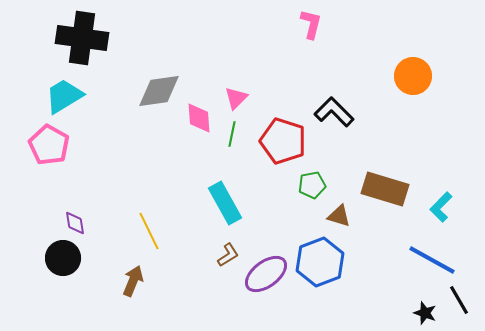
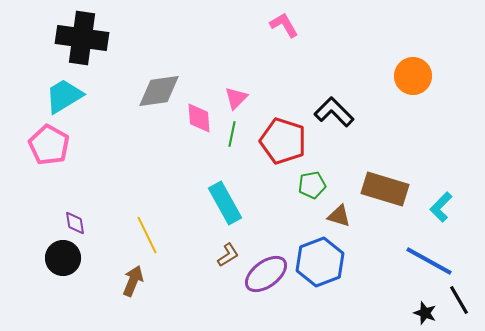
pink L-shape: moved 27 px left, 1 px down; rotated 44 degrees counterclockwise
yellow line: moved 2 px left, 4 px down
blue line: moved 3 px left, 1 px down
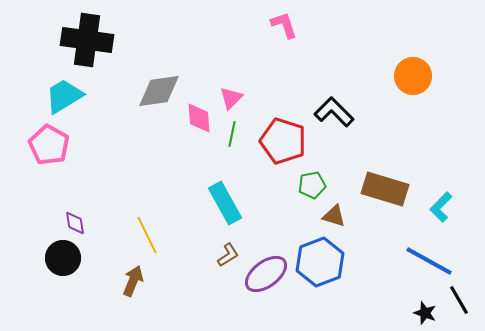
pink L-shape: rotated 12 degrees clockwise
black cross: moved 5 px right, 2 px down
pink triangle: moved 5 px left
brown triangle: moved 5 px left
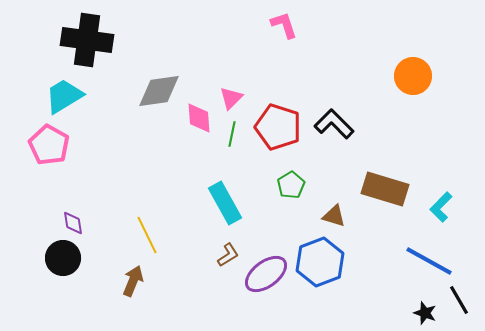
black L-shape: moved 12 px down
red pentagon: moved 5 px left, 14 px up
green pentagon: moved 21 px left; rotated 20 degrees counterclockwise
purple diamond: moved 2 px left
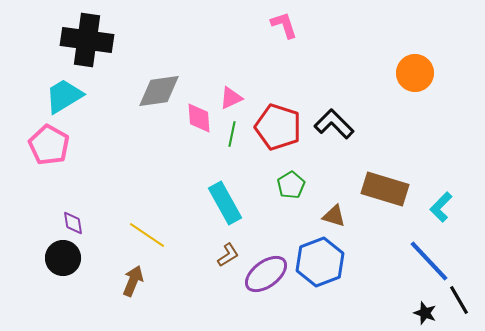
orange circle: moved 2 px right, 3 px up
pink triangle: rotated 20 degrees clockwise
yellow line: rotated 30 degrees counterclockwise
blue line: rotated 18 degrees clockwise
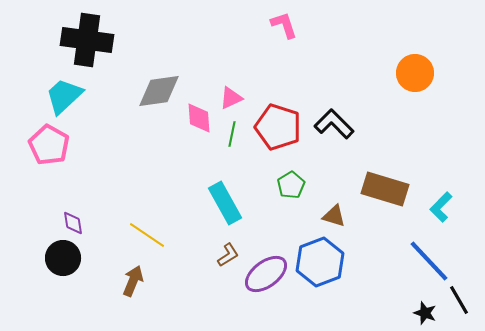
cyan trapezoid: rotated 12 degrees counterclockwise
